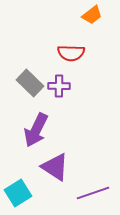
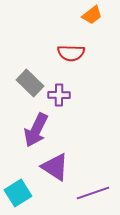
purple cross: moved 9 px down
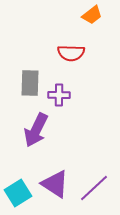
gray rectangle: rotated 48 degrees clockwise
purple triangle: moved 17 px down
purple line: moved 1 px right, 5 px up; rotated 24 degrees counterclockwise
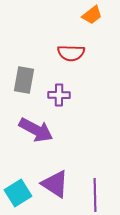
gray rectangle: moved 6 px left, 3 px up; rotated 8 degrees clockwise
purple arrow: rotated 88 degrees counterclockwise
purple line: moved 1 px right, 7 px down; rotated 48 degrees counterclockwise
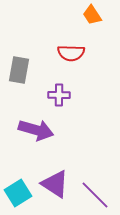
orange trapezoid: rotated 95 degrees clockwise
gray rectangle: moved 5 px left, 10 px up
purple arrow: rotated 12 degrees counterclockwise
purple line: rotated 44 degrees counterclockwise
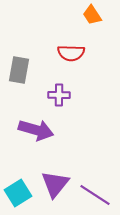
purple triangle: rotated 36 degrees clockwise
purple line: rotated 12 degrees counterclockwise
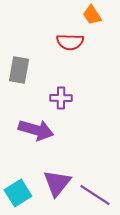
red semicircle: moved 1 px left, 11 px up
purple cross: moved 2 px right, 3 px down
purple triangle: moved 2 px right, 1 px up
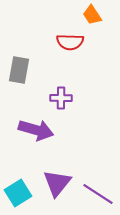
purple line: moved 3 px right, 1 px up
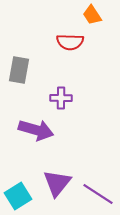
cyan square: moved 3 px down
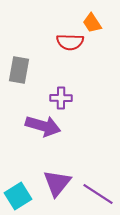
orange trapezoid: moved 8 px down
purple arrow: moved 7 px right, 4 px up
